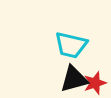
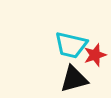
red star: moved 28 px up
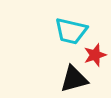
cyan trapezoid: moved 14 px up
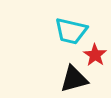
red star: rotated 20 degrees counterclockwise
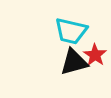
black triangle: moved 17 px up
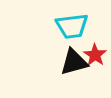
cyan trapezoid: moved 1 px right, 5 px up; rotated 20 degrees counterclockwise
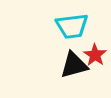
black triangle: moved 3 px down
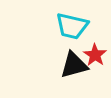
cyan trapezoid: rotated 20 degrees clockwise
